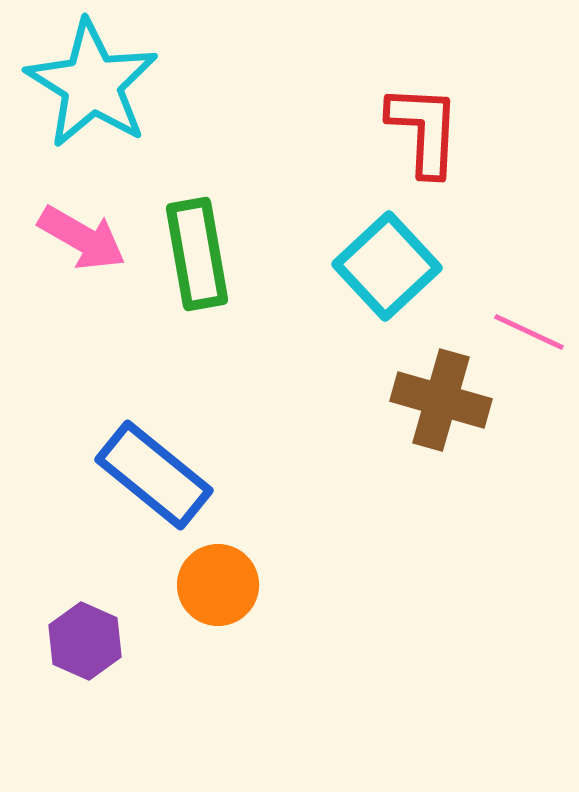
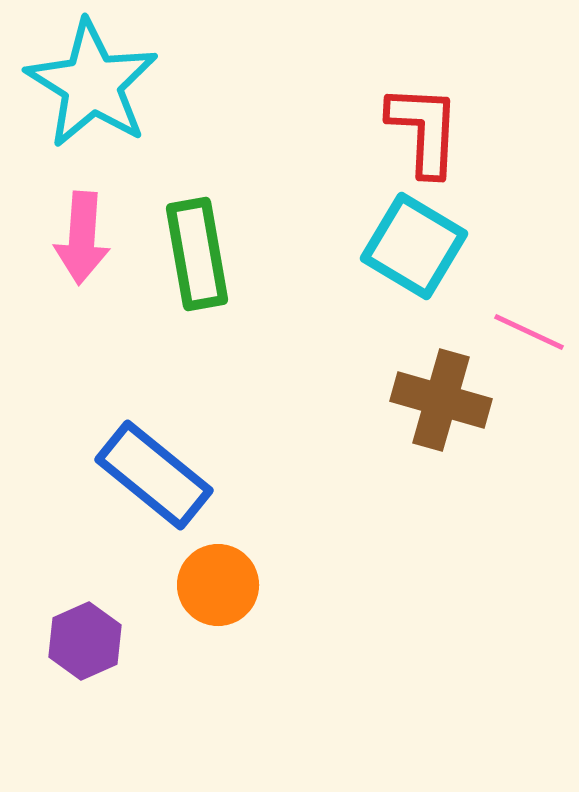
pink arrow: rotated 64 degrees clockwise
cyan square: moved 27 px right, 20 px up; rotated 16 degrees counterclockwise
purple hexagon: rotated 12 degrees clockwise
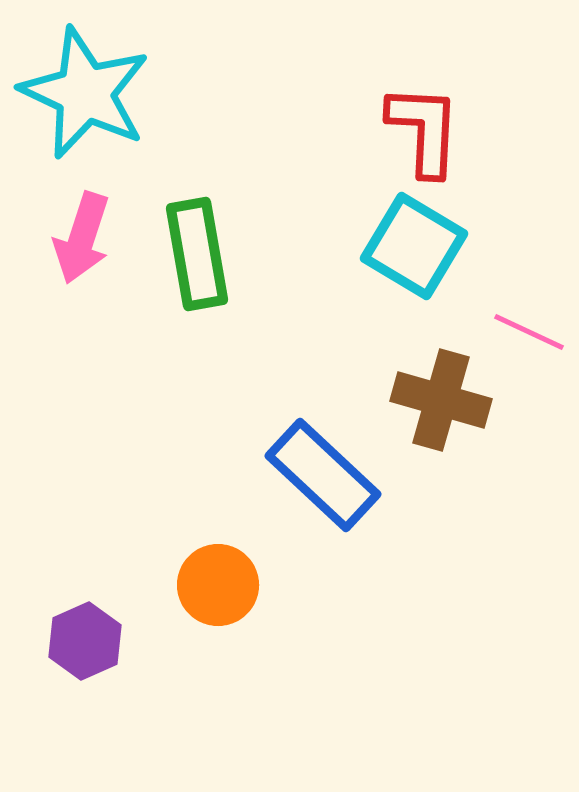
cyan star: moved 7 px left, 9 px down; rotated 7 degrees counterclockwise
pink arrow: rotated 14 degrees clockwise
blue rectangle: moved 169 px right; rotated 4 degrees clockwise
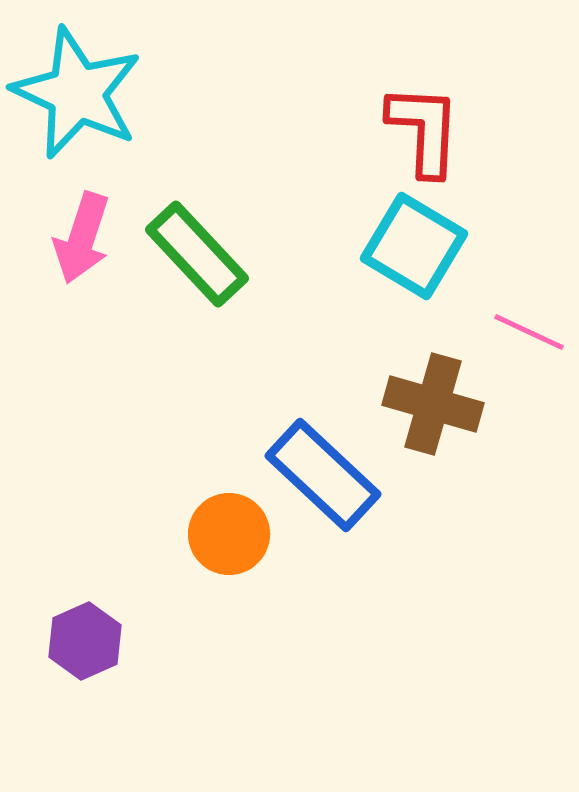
cyan star: moved 8 px left
green rectangle: rotated 33 degrees counterclockwise
brown cross: moved 8 px left, 4 px down
orange circle: moved 11 px right, 51 px up
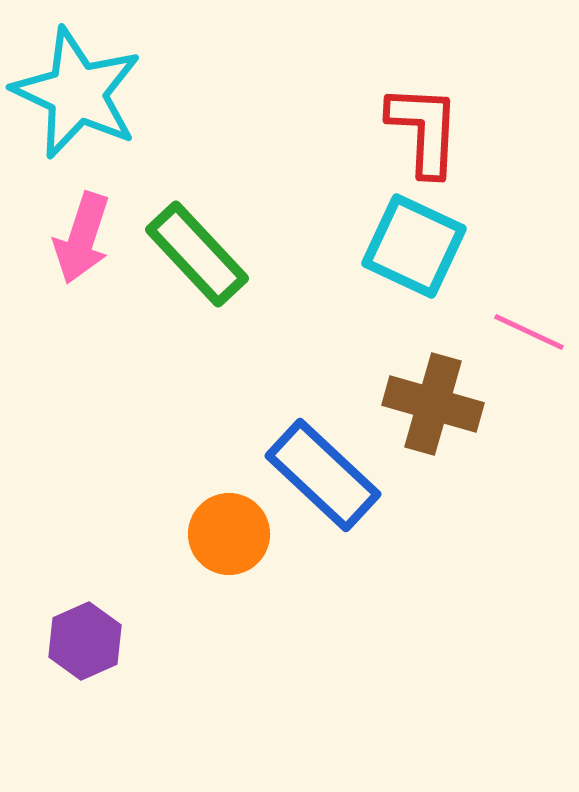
cyan square: rotated 6 degrees counterclockwise
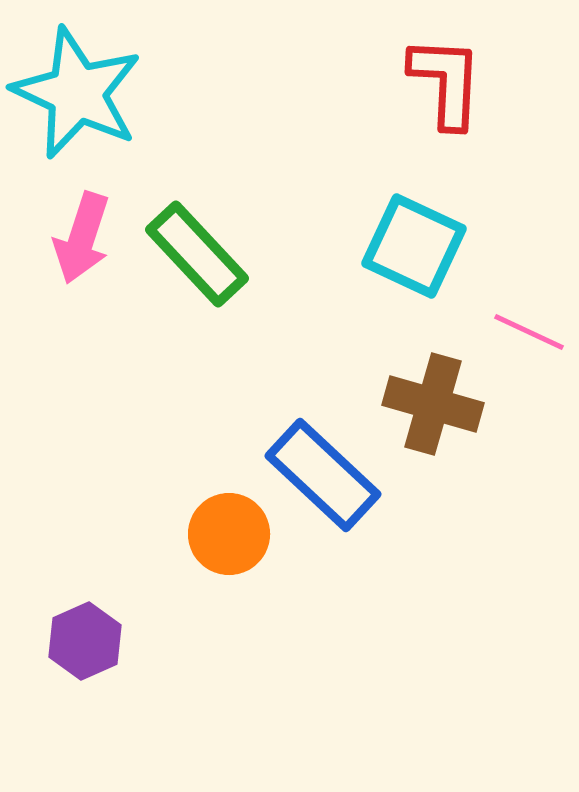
red L-shape: moved 22 px right, 48 px up
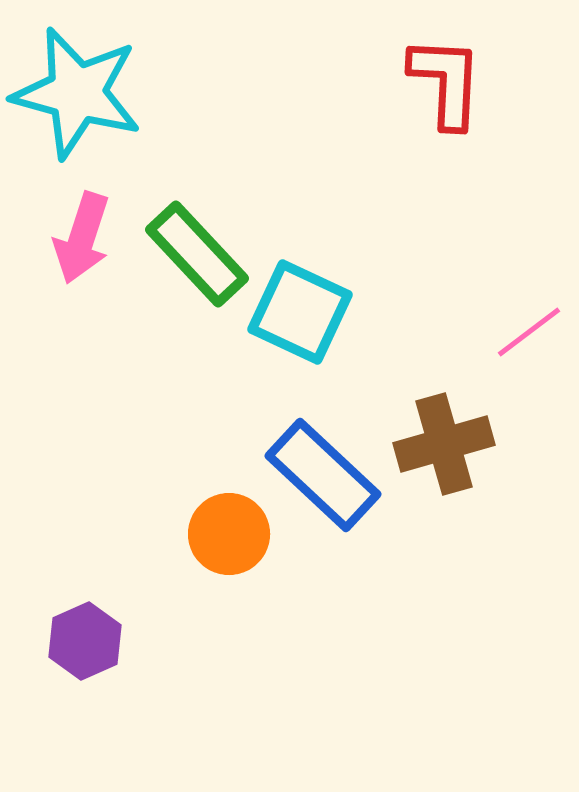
cyan star: rotated 10 degrees counterclockwise
cyan square: moved 114 px left, 66 px down
pink line: rotated 62 degrees counterclockwise
brown cross: moved 11 px right, 40 px down; rotated 32 degrees counterclockwise
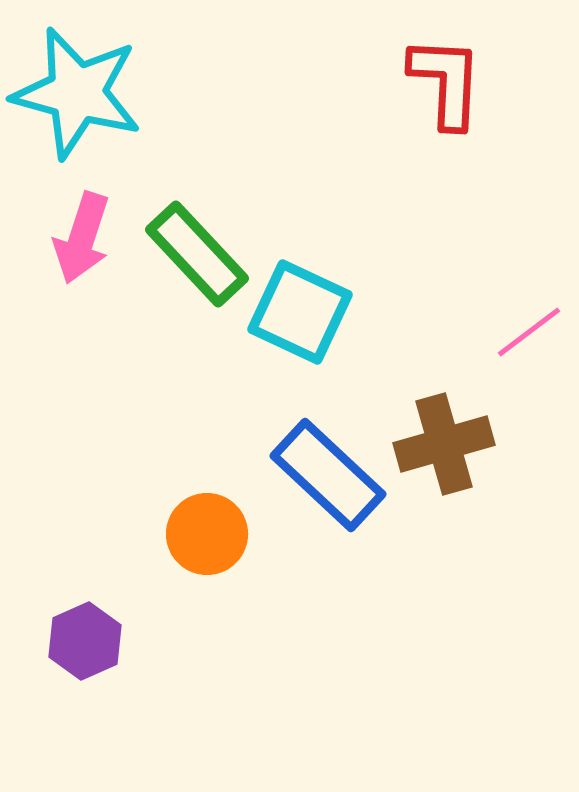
blue rectangle: moved 5 px right
orange circle: moved 22 px left
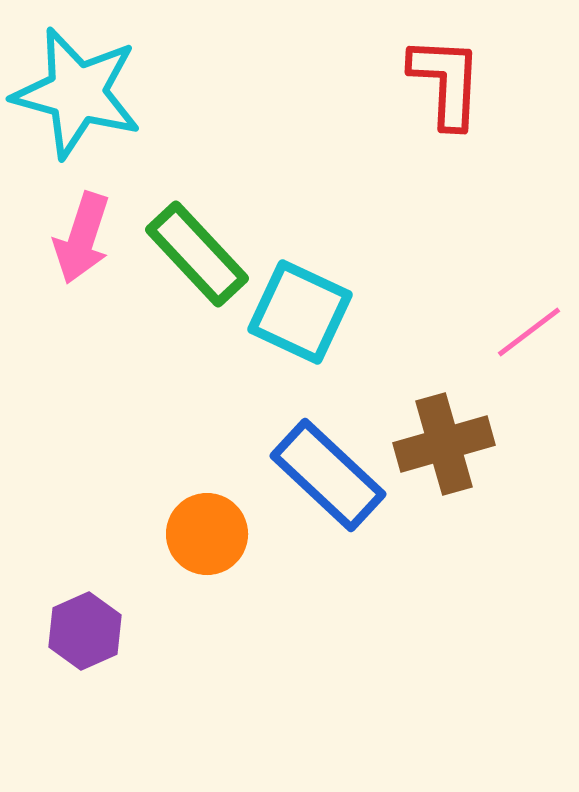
purple hexagon: moved 10 px up
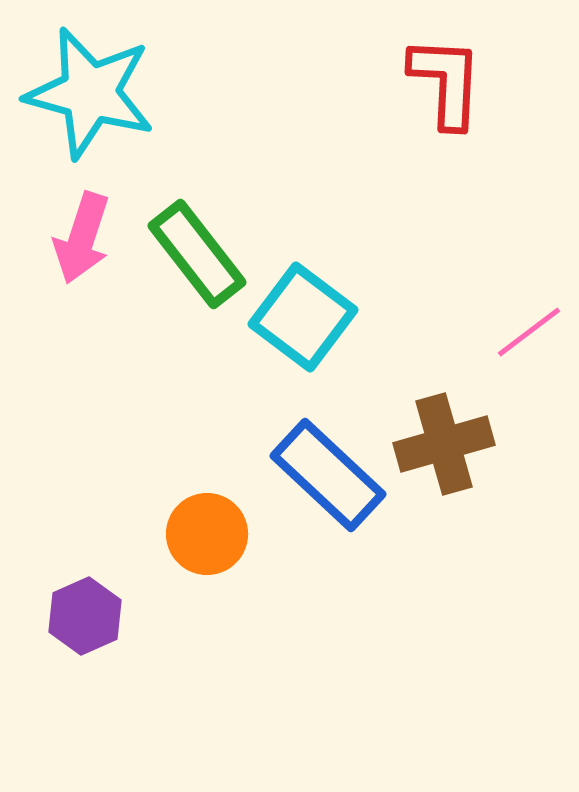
cyan star: moved 13 px right
green rectangle: rotated 5 degrees clockwise
cyan square: moved 3 px right, 5 px down; rotated 12 degrees clockwise
purple hexagon: moved 15 px up
